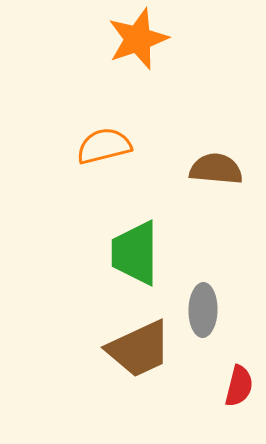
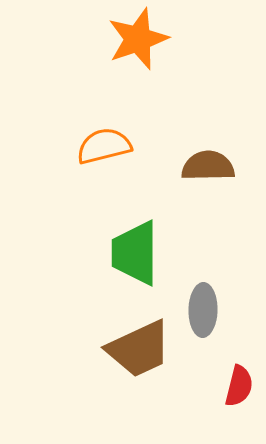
brown semicircle: moved 8 px left, 3 px up; rotated 6 degrees counterclockwise
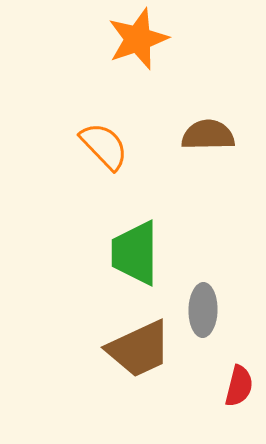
orange semicircle: rotated 60 degrees clockwise
brown semicircle: moved 31 px up
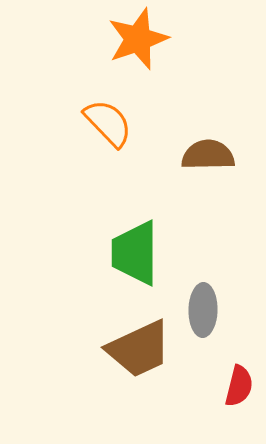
brown semicircle: moved 20 px down
orange semicircle: moved 4 px right, 23 px up
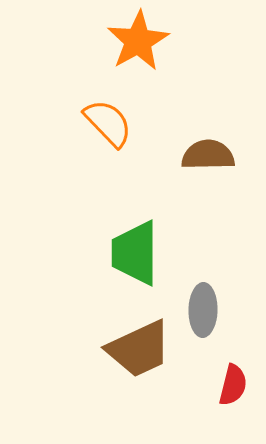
orange star: moved 2 px down; rotated 10 degrees counterclockwise
red semicircle: moved 6 px left, 1 px up
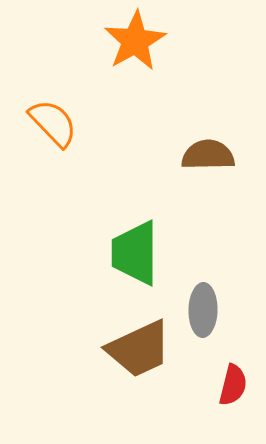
orange star: moved 3 px left
orange semicircle: moved 55 px left
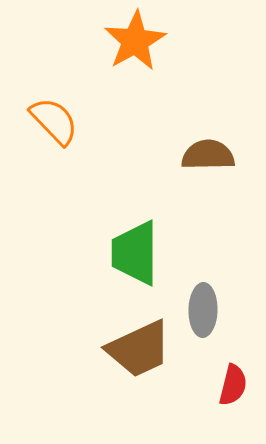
orange semicircle: moved 1 px right, 2 px up
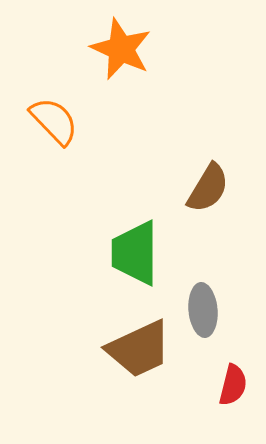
orange star: moved 14 px left, 8 px down; rotated 18 degrees counterclockwise
brown semicircle: moved 33 px down; rotated 122 degrees clockwise
gray ellipse: rotated 6 degrees counterclockwise
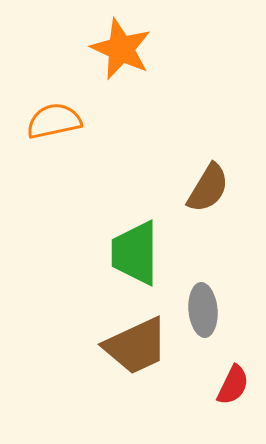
orange semicircle: rotated 58 degrees counterclockwise
brown trapezoid: moved 3 px left, 3 px up
red semicircle: rotated 12 degrees clockwise
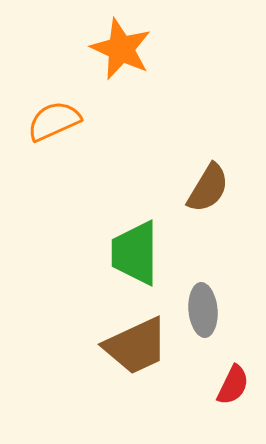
orange semicircle: rotated 12 degrees counterclockwise
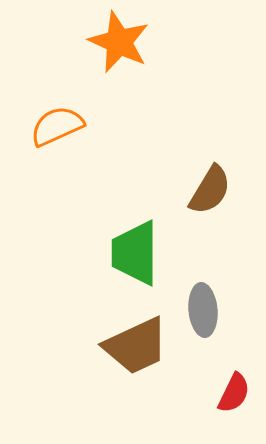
orange star: moved 2 px left, 7 px up
orange semicircle: moved 3 px right, 5 px down
brown semicircle: moved 2 px right, 2 px down
red semicircle: moved 1 px right, 8 px down
